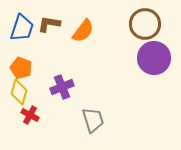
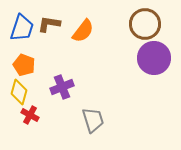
orange pentagon: moved 3 px right, 3 px up
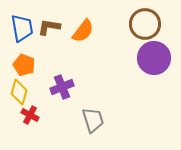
brown L-shape: moved 3 px down
blue trapezoid: rotated 28 degrees counterclockwise
